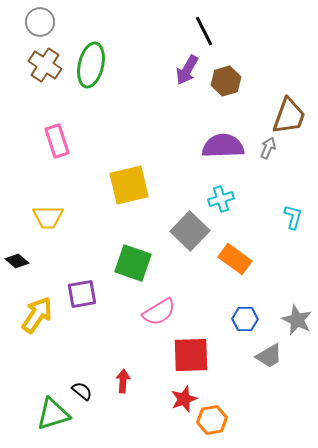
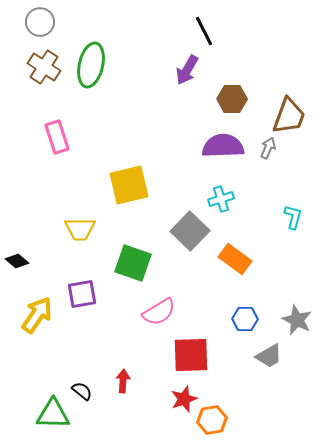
brown cross: moved 1 px left, 2 px down
brown hexagon: moved 6 px right, 18 px down; rotated 16 degrees clockwise
pink rectangle: moved 4 px up
yellow trapezoid: moved 32 px right, 12 px down
green triangle: rotated 18 degrees clockwise
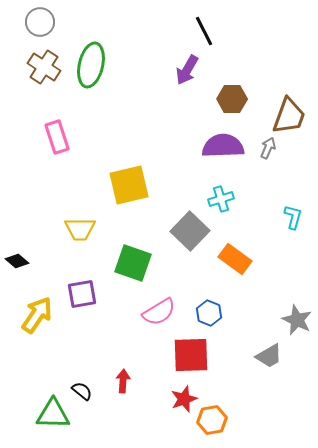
blue hexagon: moved 36 px left, 6 px up; rotated 20 degrees clockwise
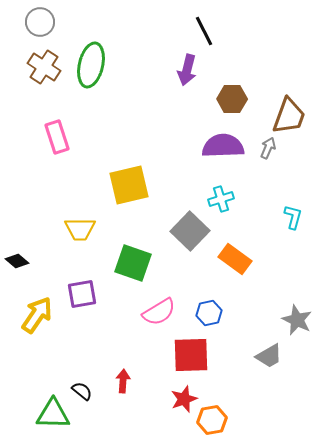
purple arrow: rotated 16 degrees counterclockwise
blue hexagon: rotated 25 degrees clockwise
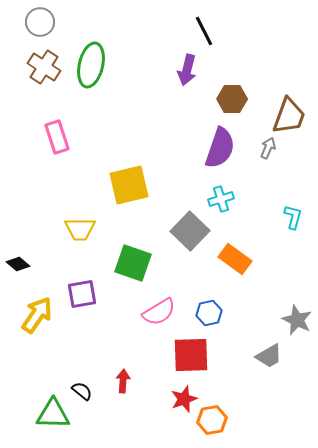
purple semicircle: moved 3 px left, 2 px down; rotated 111 degrees clockwise
black diamond: moved 1 px right, 3 px down
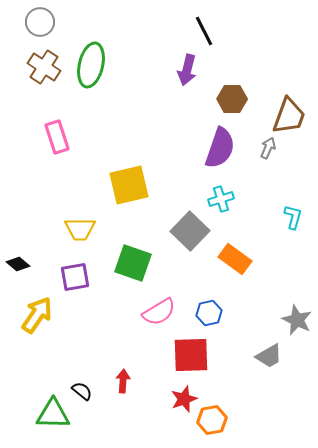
purple square: moved 7 px left, 17 px up
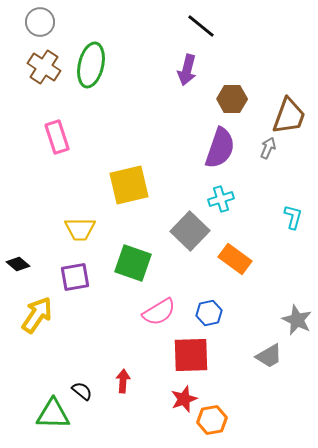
black line: moved 3 px left, 5 px up; rotated 24 degrees counterclockwise
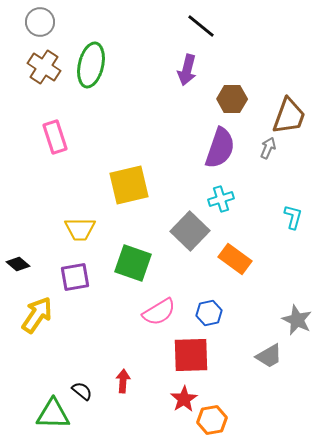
pink rectangle: moved 2 px left
red star: rotated 12 degrees counterclockwise
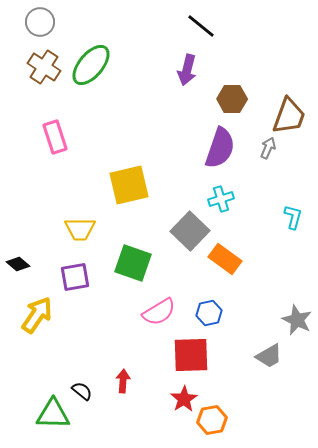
green ellipse: rotated 27 degrees clockwise
orange rectangle: moved 10 px left
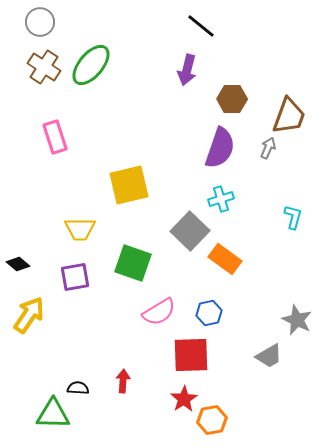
yellow arrow: moved 8 px left
black semicircle: moved 4 px left, 3 px up; rotated 35 degrees counterclockwise
